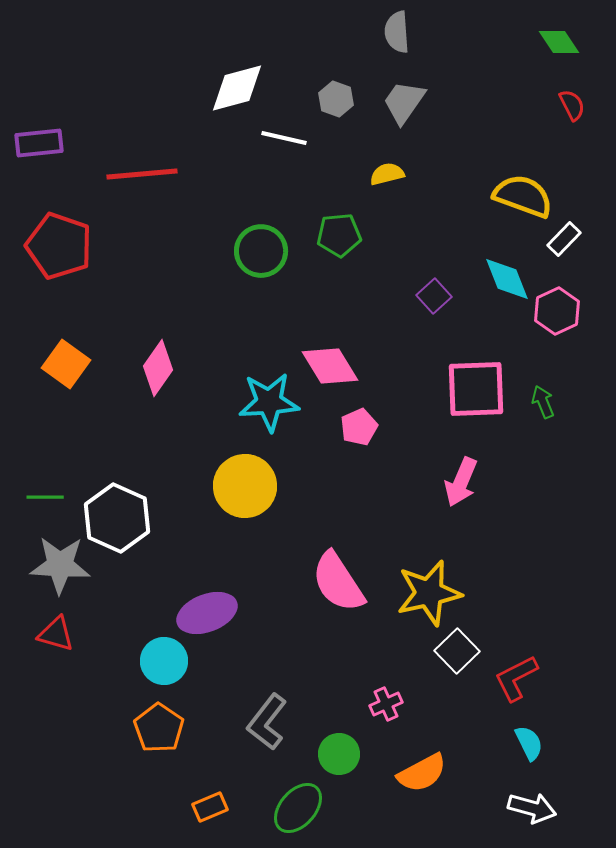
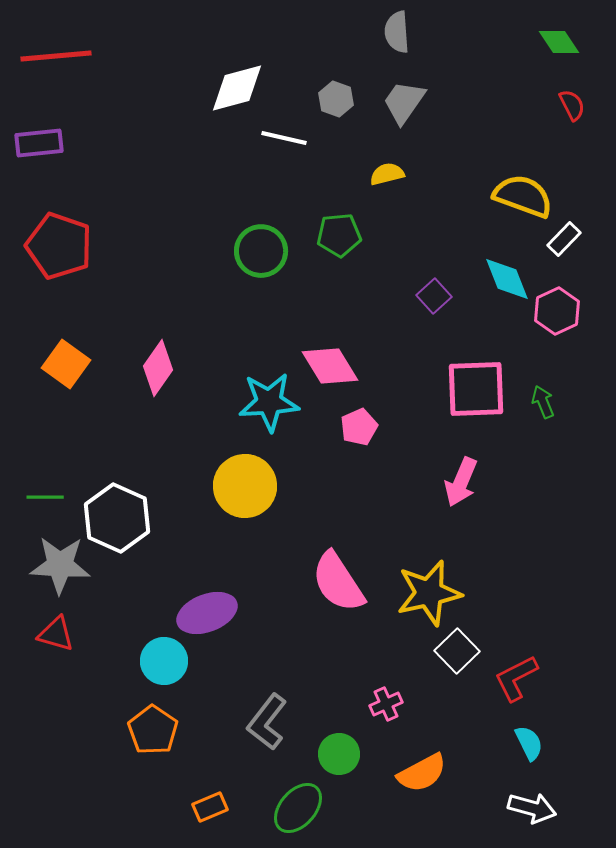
red line at (142, 174): moved 86 px left, 118 px up
orange pentagon at (159, 728): moved 6 px left, 2 px down
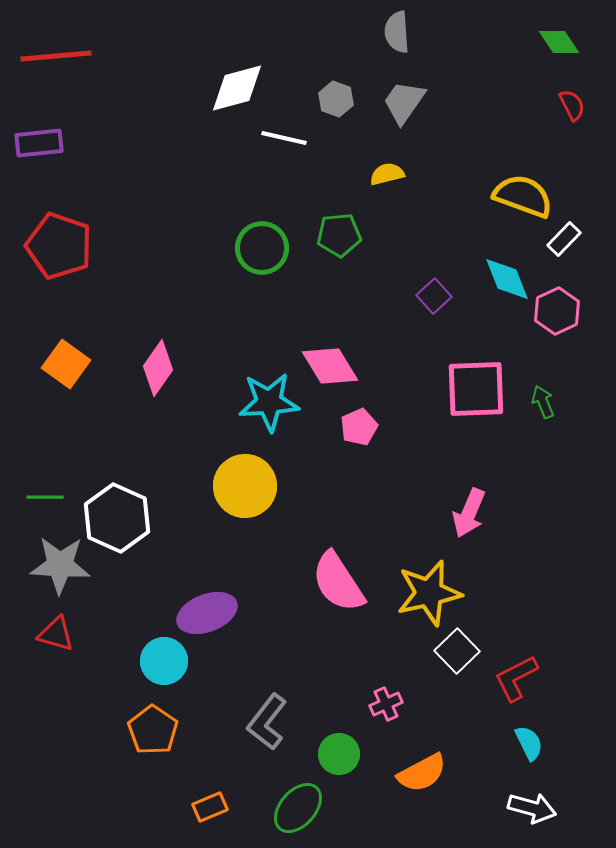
green circle at (261, 251): moved 1 px right, 3 px up
pink arrow at (461, 482): moved 8 px right, 31 px down
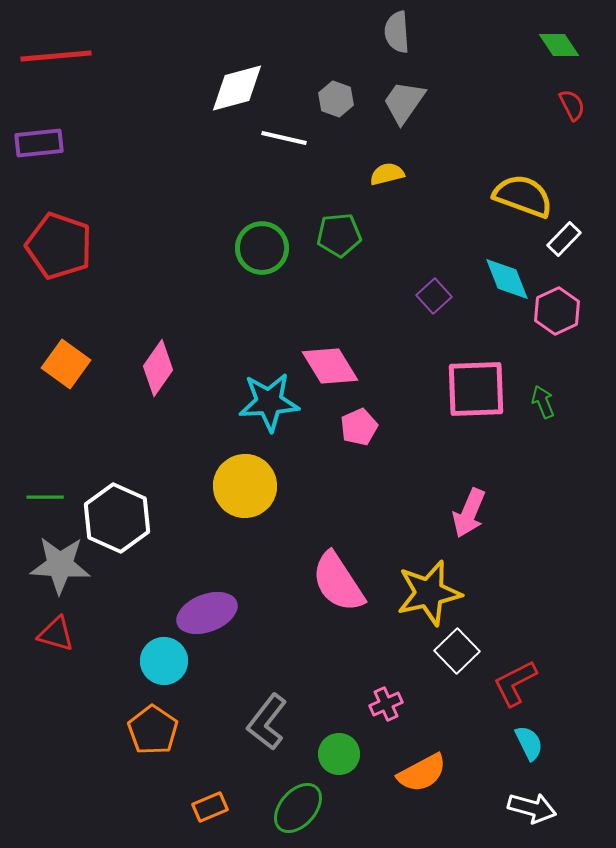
green diamond at (559, 42): moved 3 px down
red L-shape at (516, 678): moved 1 px left, 5 px down
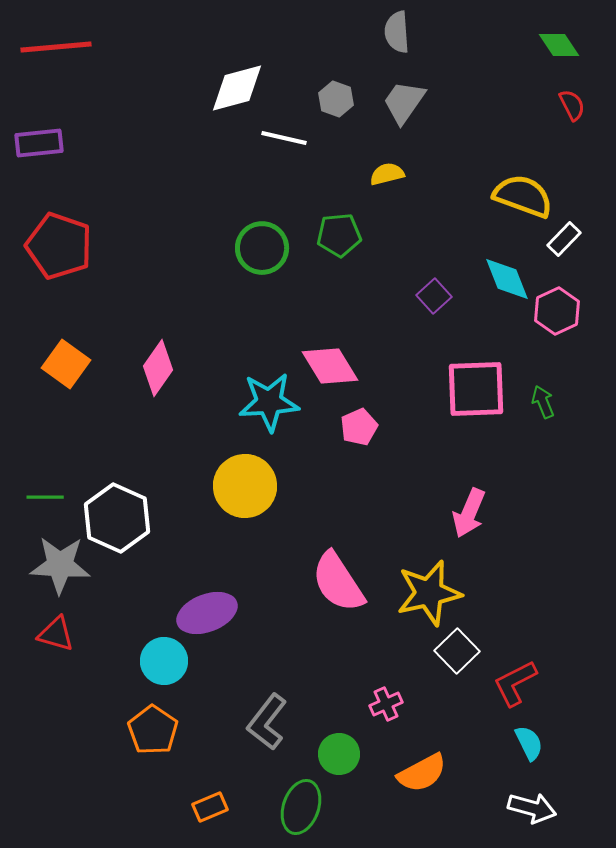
red line at (56, 56): moved 9 px up
green ellipse at (298, 808): moved 3 px right, 1 px up; rotated 22 degrees counterclockwise
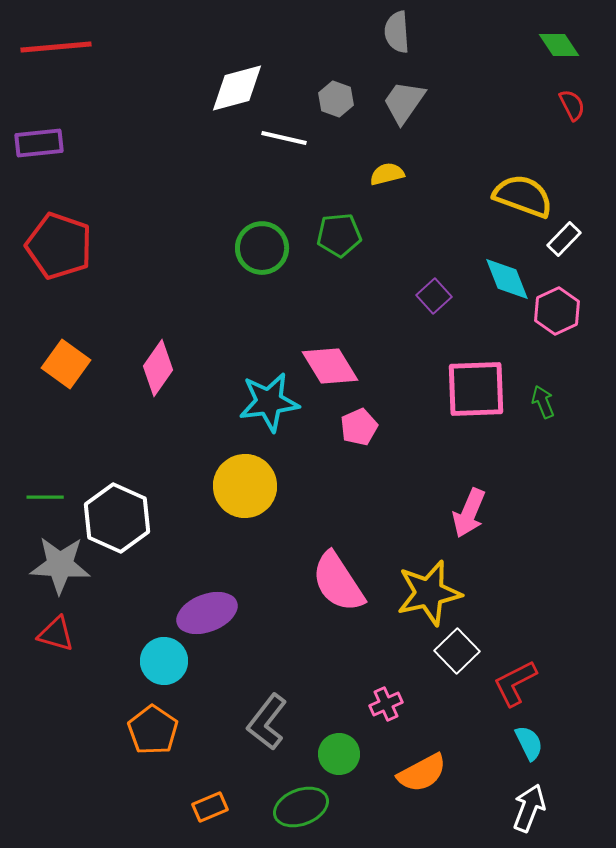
cyan star at (269, 402): rotated 4 degrees counterclockwise
green ellipse at (301, 807): rotated 50 degrees clockwise
white arrow at (532, 808): moved 3 px left; rotated 84 degrees counterclockwise
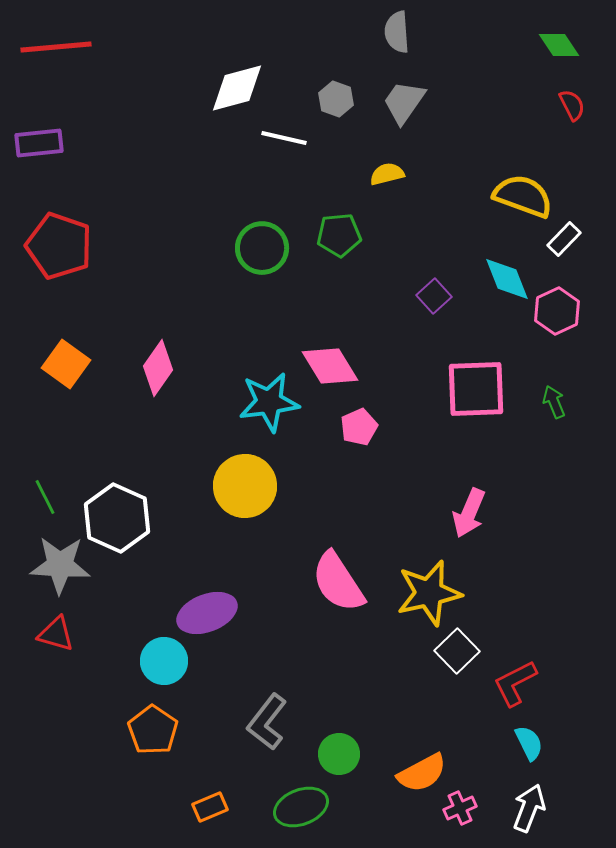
green arrow at (543, 402): moved 11 px right
green line at (45, 497): rotated 63 degrees clockwise
pink cross at (386, 704): moved 74 px right, 104 px down
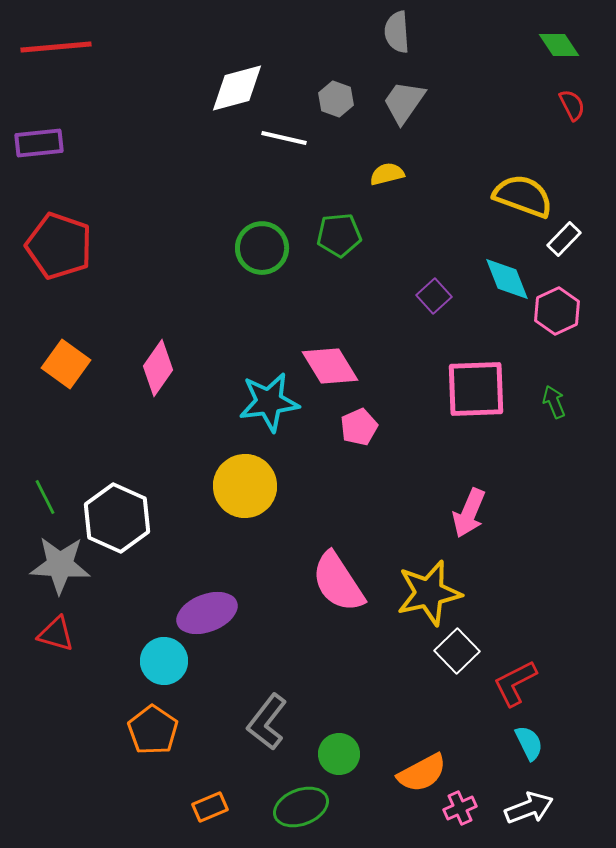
white arrow at (529, 808): rotated 48 degrees clockwise
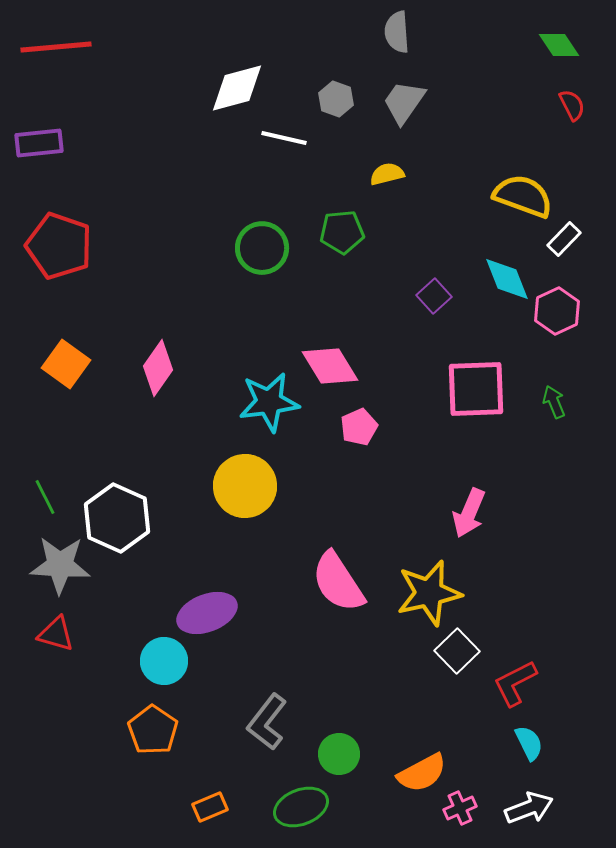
green pentagon at (339, 235): moved 3 px right, 3 px up
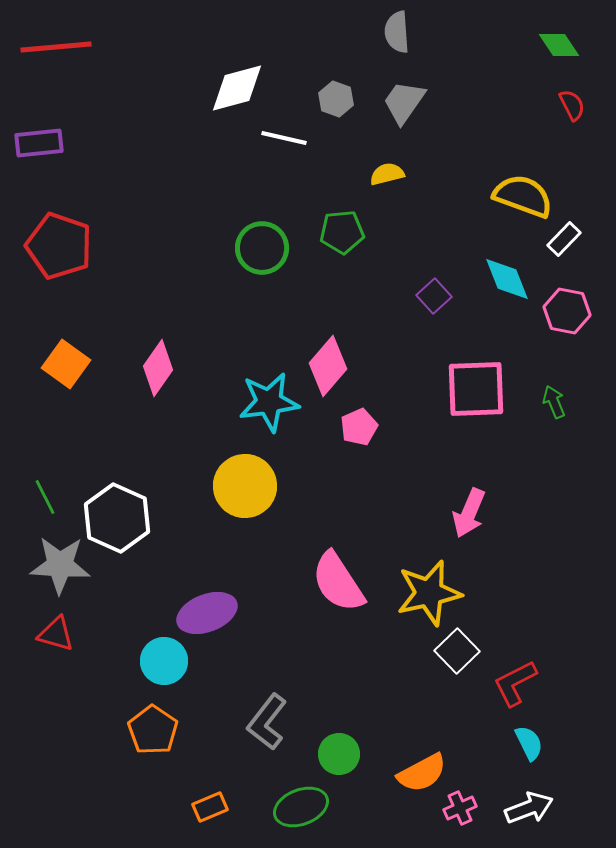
pink hexagon at (557, 311): moved 10 px right; rotated 24 degrees counterclockwise
pink diamond at (330, 366): moved 2 px left; rotated 72 degrees clockwise
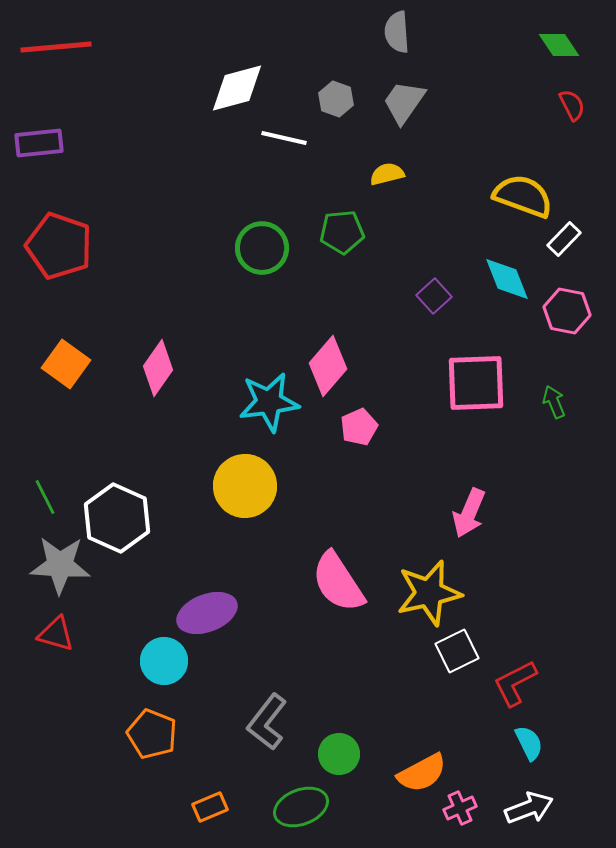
pink square at (476, 389): moved 6 px up
white square at (457, 651): rotated 18 degrees clockwise
orange pentagon at (153, 730): moved 1 px left, 4 px down; rotated 12 degrees counterclockwise
